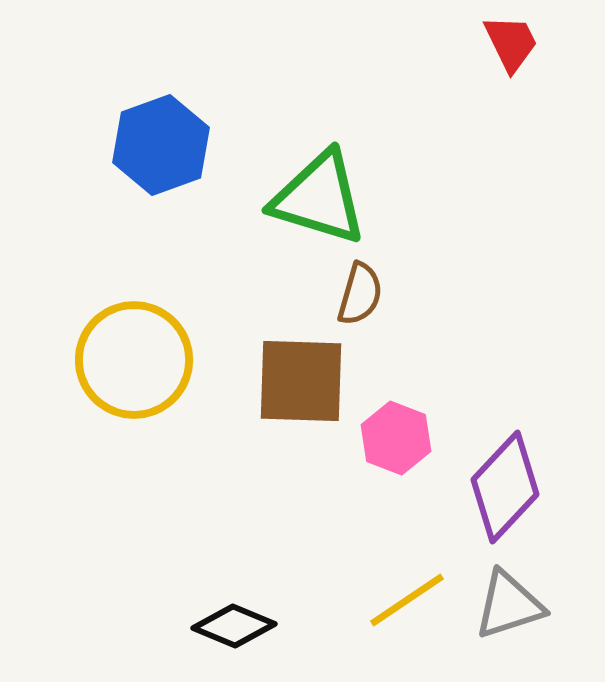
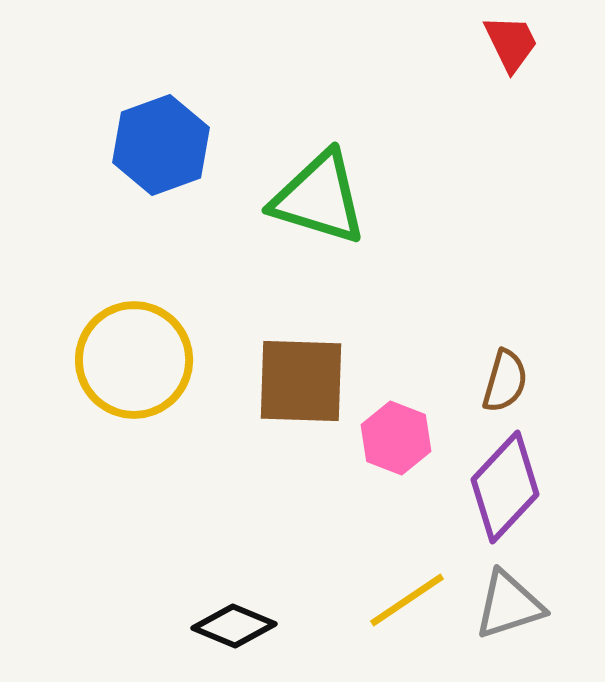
brown semicircle: moved 145 px right, 87 px down
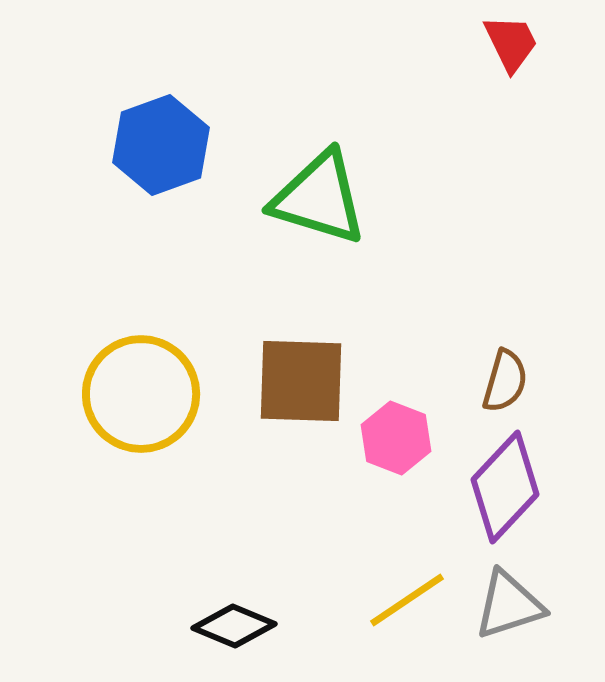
yellow circle: moved 7 px right, 34 px down
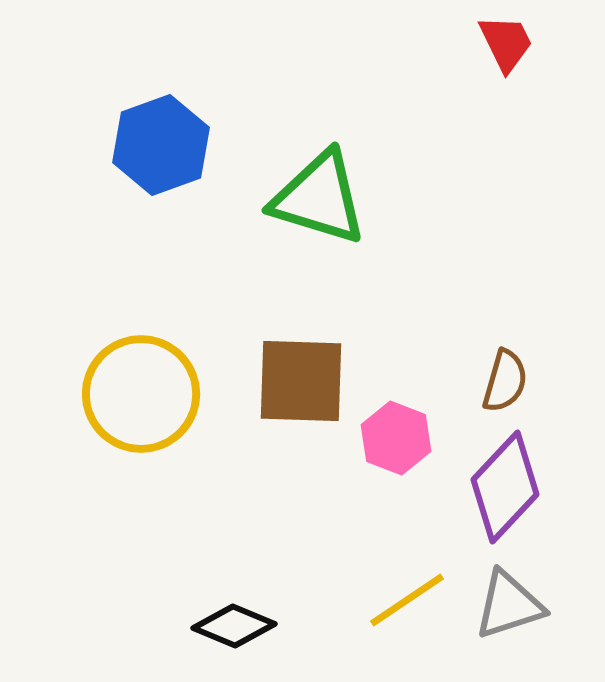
red trapezoid: moved 5 px left
